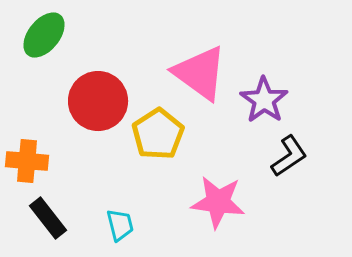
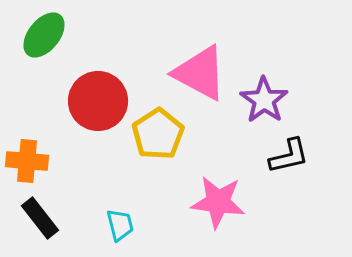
pink triangle: rotated 8 degrees counterclockwise
black L-shape: rotated 21 degrees clockwise
black rectangle: moved 8 px left
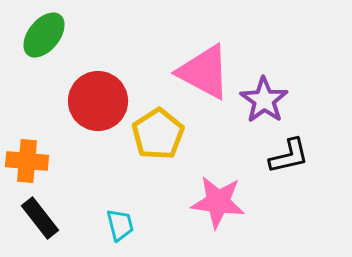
pink triangle: moved 4 px right, 1 px up
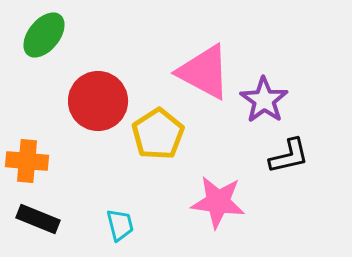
black rectangle: moved 2 px left, 1 px down; rotated 30 degrees counterclockwise
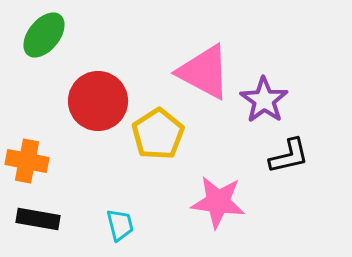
orange cross: rotated 6 degrees clockwise
black rectangle: rotated 12 degrees counterclockwise
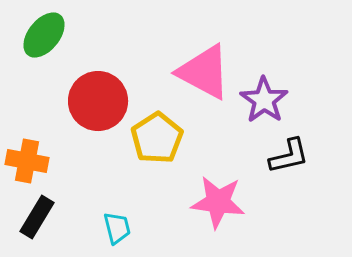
yellow pentagon: moved 1 px left, 4 px down
black rectangle: moved 1 px left, 2 px up; rotated 69 degrees counterclockwise
cyan trapezoid: moved 3 px left, 3 px down
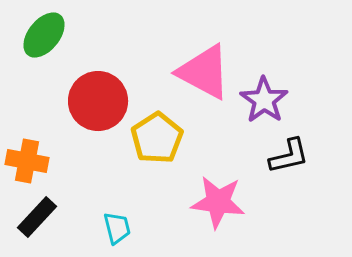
black rectangle: rotated 12 degrees clockwise
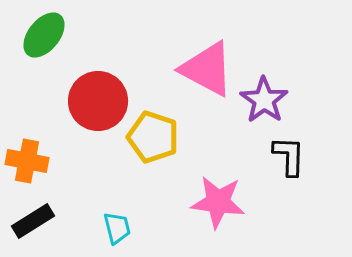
pink triangle: moved 3 px right, 3 px up
yellow pentagon: moved 4 px left, 1 px up; rotated 21 degrees counterclockwise
black L-shape: rotated 75 degrees counterclockwise
black rectangle: moved 4 px left, 4 px down; rotated 15 degrees clockwise
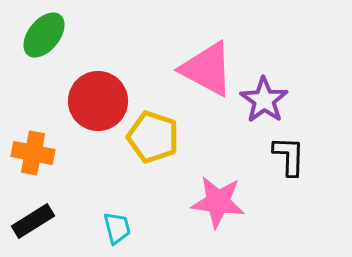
orange cross: moved 6 px right, 8 px up
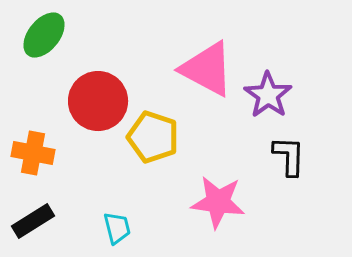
purple star: moved 4 px right, 5 px up
